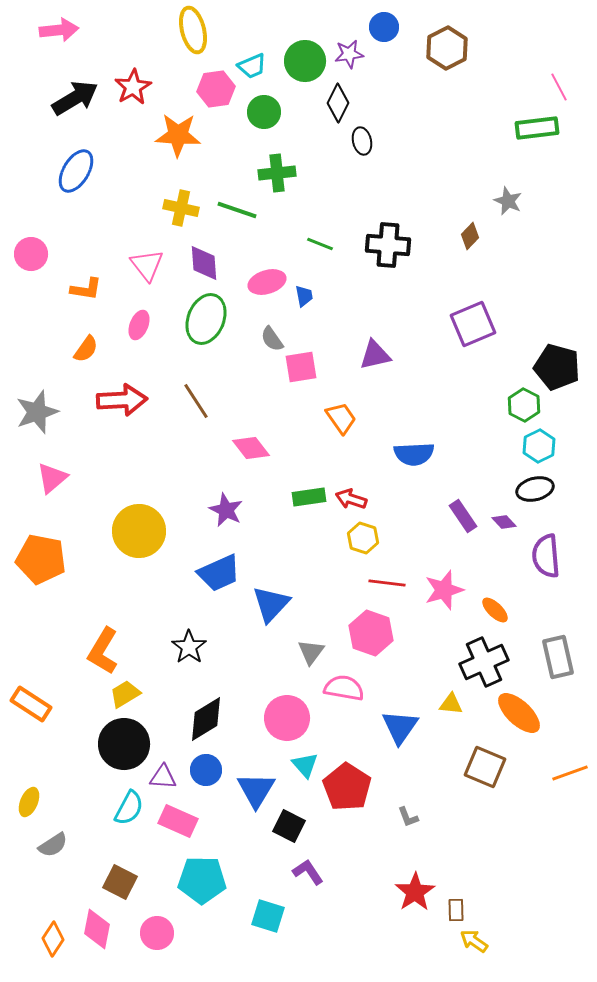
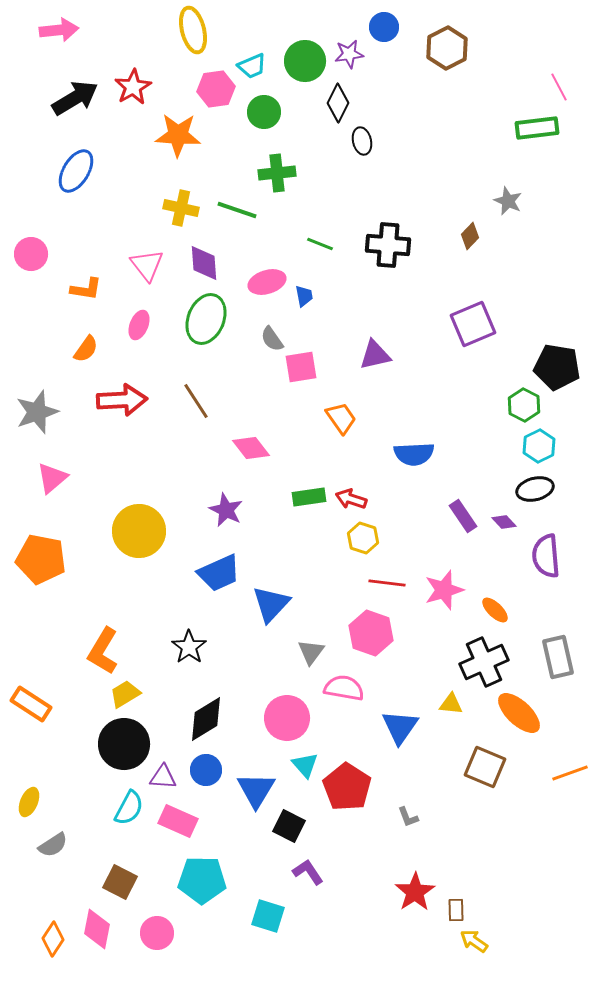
black pentagon at (557, 367): rotated 6 degrees counterclockwise
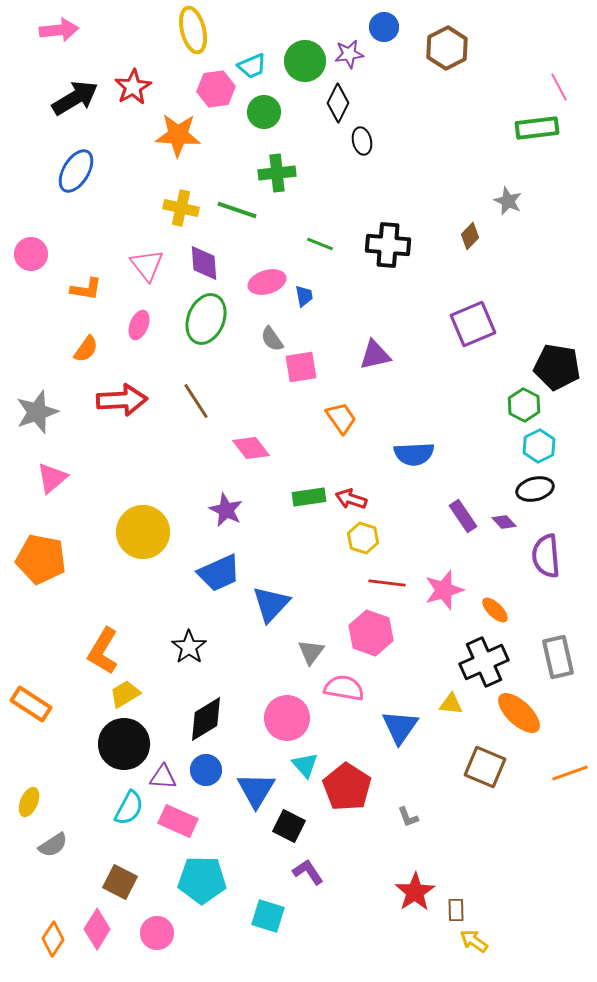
yellow circle at (139, 531): moved 4 px right, 1 px down
pink diamond at (97, 929): rotated 21 degrees clockwise
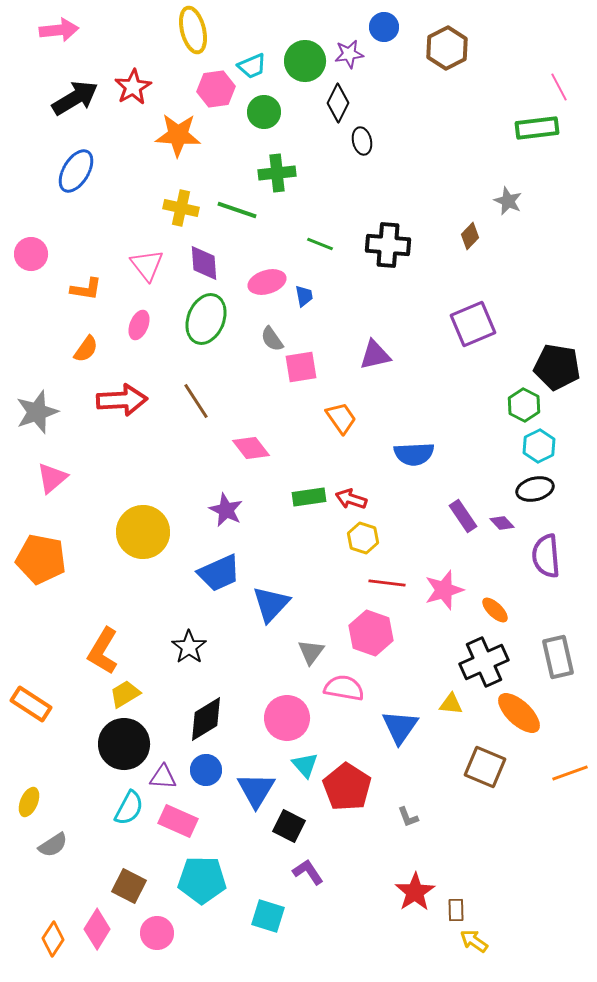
purple diamond at (504, 522): moved 2 px left, 1 px down
brown square at (120, 882): moved 9 px right, 4 px down
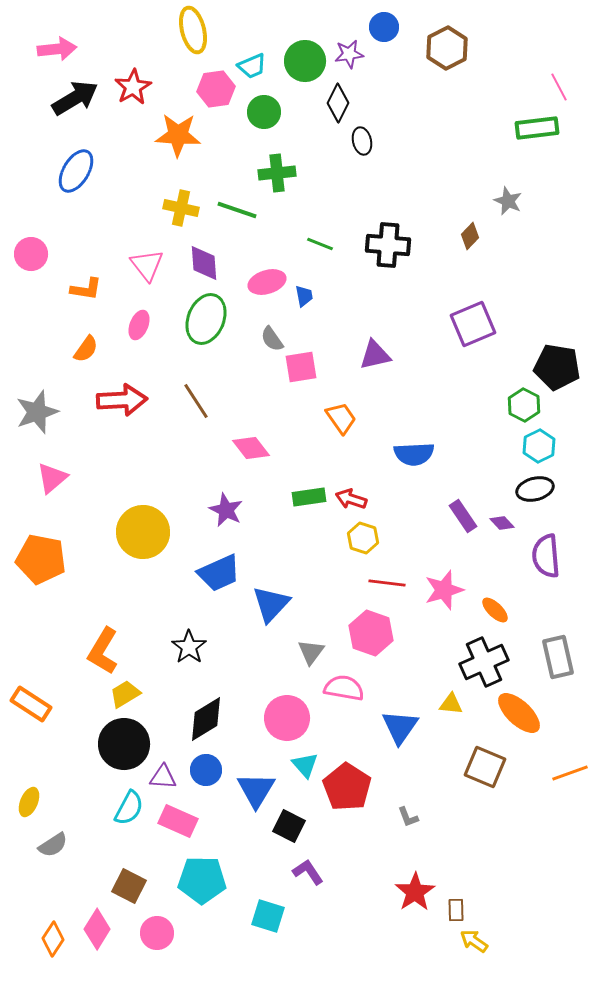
pink arrow at (59, 30): moved 2 px left, 19 px down
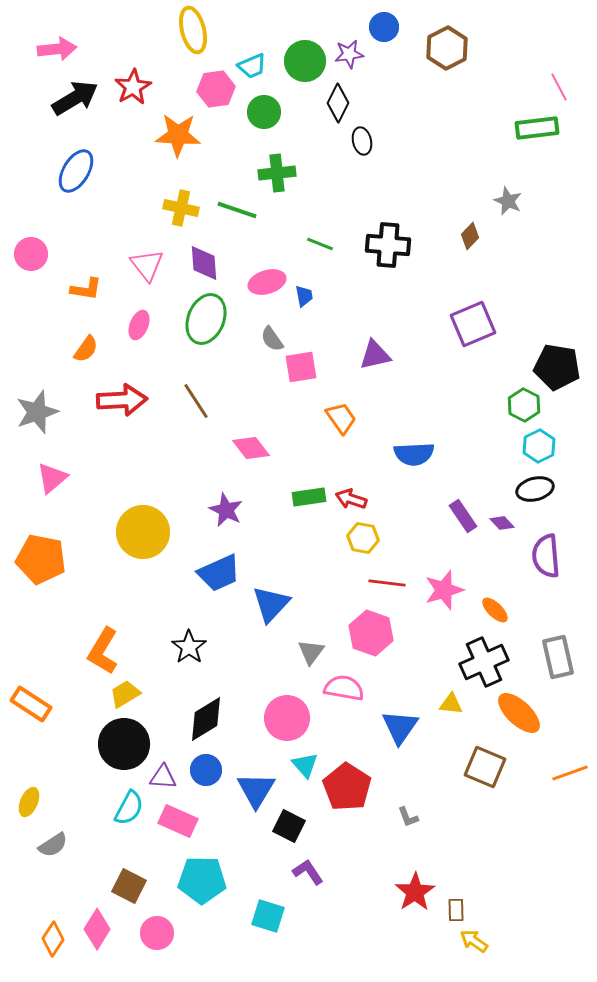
yellow hexagon at (363, 538): rotated 8 degrees counterclockwise
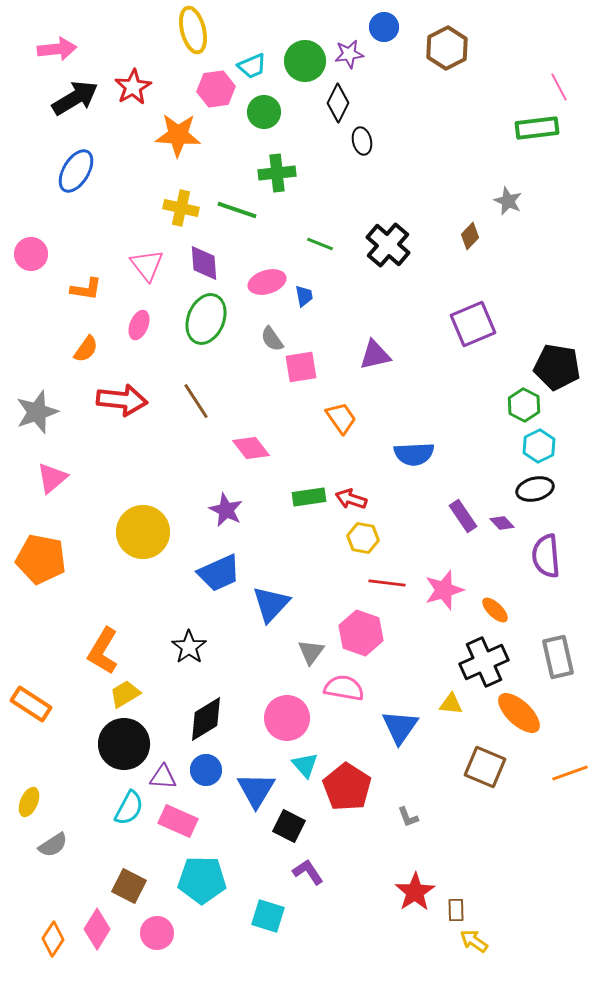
black cross at (388, 245): rotated 36 degrees clockwise
red arrow at (122, 400): rotated 9 degrees clockwise
pink hexagon at (371, 633): moved 10 px left
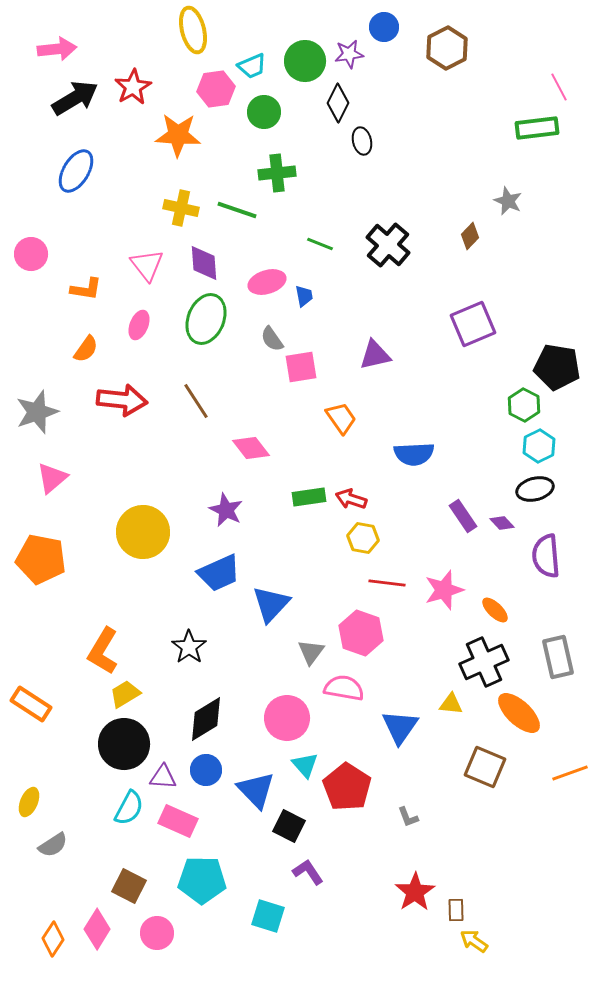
blue triangle at (256, 790): rotated 15 degrees counterclockwise
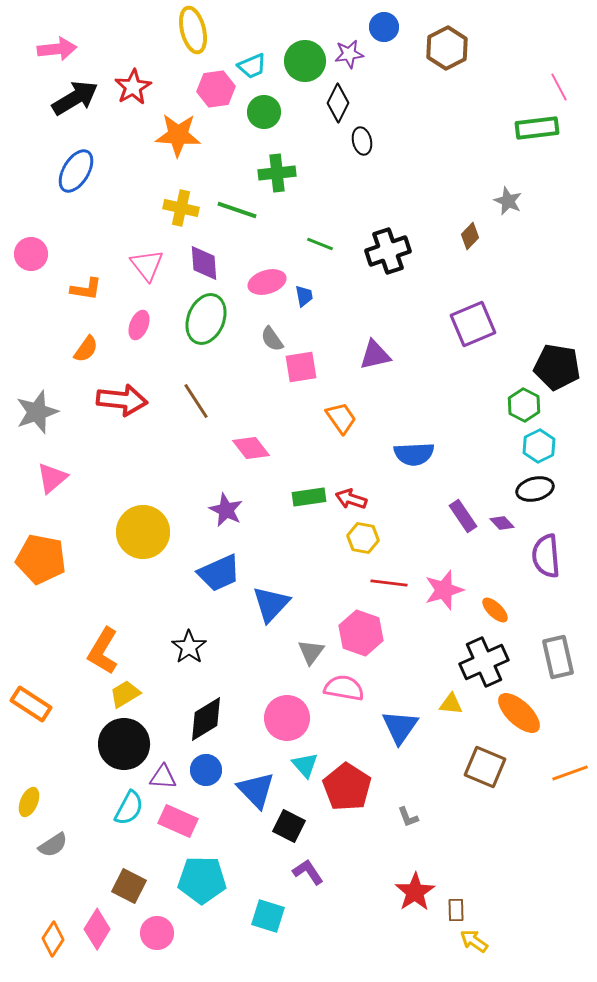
black cross at (388, 245): moved 6 px down; rotated 30 degrees clockwise
red line at (387, 583): moved 2 px right
